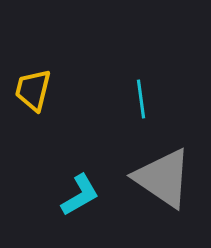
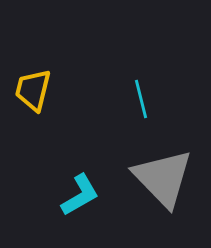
cyan line: rotated 6 degrees counterclockwise
gray triangle: rotated 12 degrees clockwise
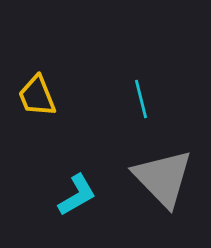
yellow trapezoid: moved 4 px right, 6 px down; rotated 36 degrees counterclockwise
cyan L-shape: moved 3 px left
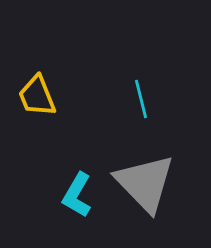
gray triangle: moved 18 px left, 5 px down
cyan L-shape: rotated 150 degrees clockwise
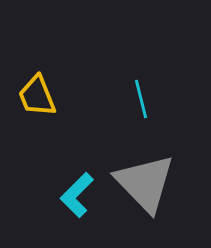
cyan L-shape: rotated 15 degrees clockwise
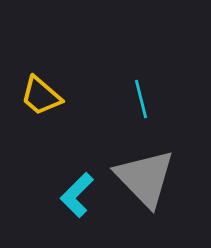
yellow trapezoid: moved 4 px right; rotated 27 degrees counterclockwise
gray triangle: moved 5 px up
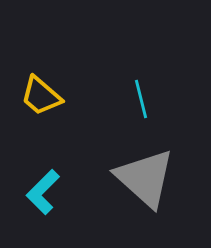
gray triangle: rotated 4 degrees counterclockwise
cyan L-shape: moved 34 px left, 3 px up
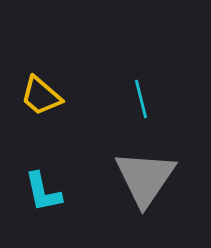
gray triangle: rotated 22 degrees clockwise
cyan L-shape: rotated 57 degrees counterclockwise
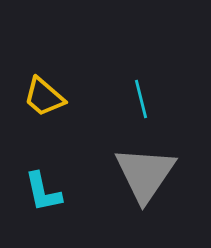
yellow trapezoid: moved 3 px right, 1 px down
gray triangle: moved 4 px up
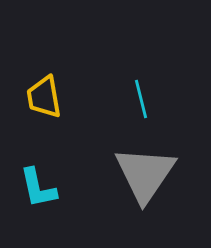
yellow trapezoid: rotated 39 degrees clockwise
cyan L-shape: moved 5 px left, 4 px up
